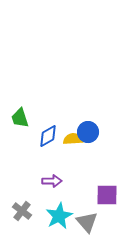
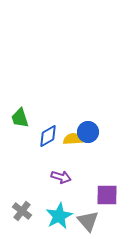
purple arrow: moved 9 px right, 4 px up; rotated 18 degrees clockwise
gray triangle: moved 1 px right, 1 px up
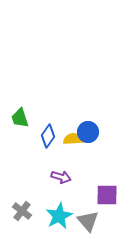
blue diamond: rotated 25 degrees counterclockwise
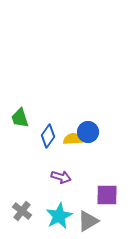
gray triangle: rotated 40 degrees clockwise
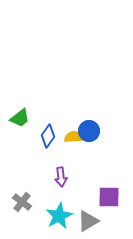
green trapezoid: rotated 110 degrees counterclockwise
blue circle: moved 1 px right, 1 px up
yellow semicircle: moved 1 px right, 2 px up
purple arrow: rotated 66 degrees clockwise
purple square: moved 2 px right, 2 px down
gray cross: moved 9 px up
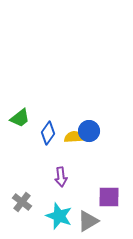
blue diamond: moved 3 px up
cyan star: rotated 24 degrees counterclockwise
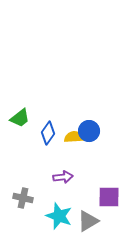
purple arrow: moved 2 px right; rotated 90 degrees counterclockwise
gray cross: moved 1 px right, 4 px up; rotated 24 degrees counterclockwise
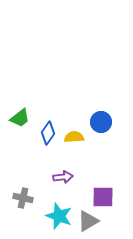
blue circle: moved 12 px right, 9 px up
purple square: moved 6 px left
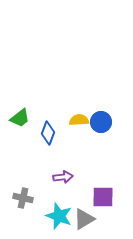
blue diamond: rotated 15 degrees counterclockwise
yellow semicircle: moved 5 px right, 17 px up
gray triangle: moved 4 px left, 2 px up
